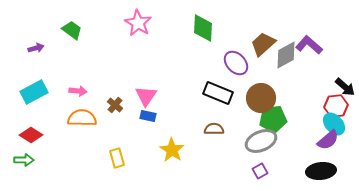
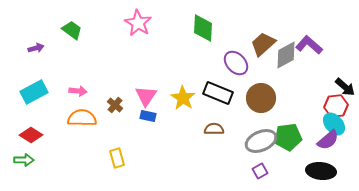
green pentagon: moved 15 px right, 18 px down
yellow star: moved 11 px right, 52 px up
black ellipse: rotated 12 degrees clockwise
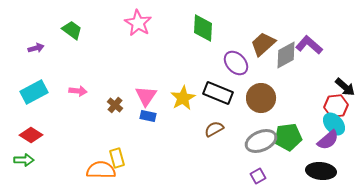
yellow star: rotated 10 degrees clockwise
orange semicircle: moved 19 px right, 52 px down
brown semicircle: rotated 30 degrees counterclockwise
purple square: moved 2 px left, 5 px down
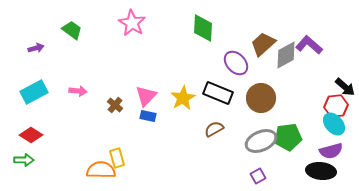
pink star: moved 6 px left
pink triangle: rotated 10 degrees clockwise
purple semicircle: moved 3 px right, 11 px down; rotated 25 degrees clockwise
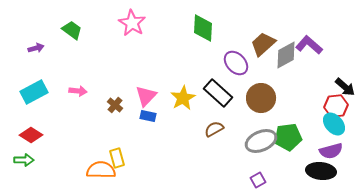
black rectangle: rotated 20 degrees clockwise
purple square: moved 4 px down
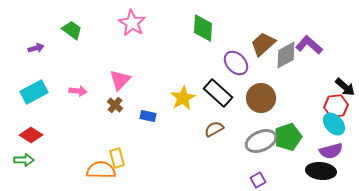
pink triangle: moved 26 px left, 16 px up
green pentagon: rotated 12 degrees counterclockwise
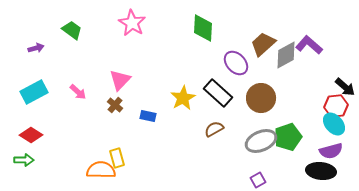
pink arrow: moved 1 px down; rotated 36 degrees clockwise
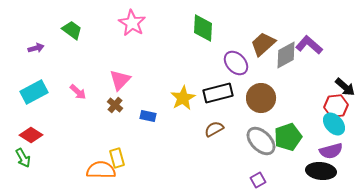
black rectangle: rotated 56 degrees counterclockwise
gray ellipse: rotated 68 degrees clockwise
green arrow: moved 1 px left, 2 px up; rotated 60 degrees clockwise
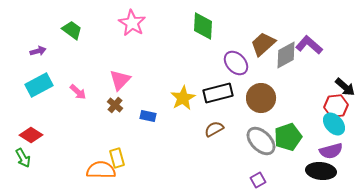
green diamond: moved 2 px up
purple arrow: moved 2 px right, 3 px down
cyan rectangle: moved 5 px right, 7 px up
